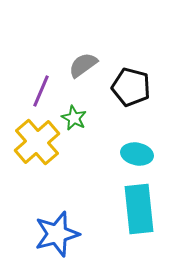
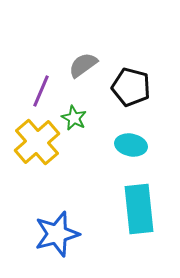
cyan ellipse: moved 6 px left, 9 px up
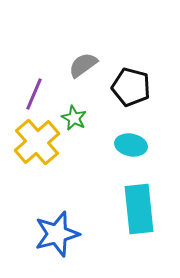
purple line: moved 7 px left, 3 px down
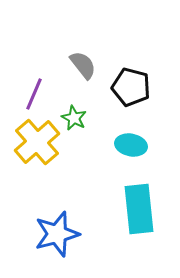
gray semicircle: rotated 88 degrees clockwise
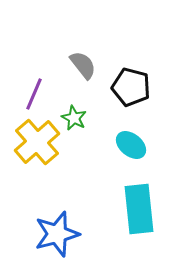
cyan ellipse: rotated 28 degrees clockwise
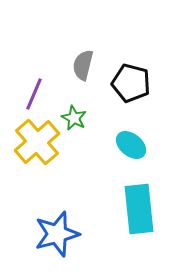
gray semicircle: rotated 128 degrees counterclockwise
black pentagon: moved 4 px up
